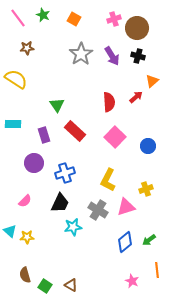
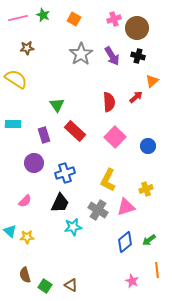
pink line: rotated 66 degrees counterclockwise
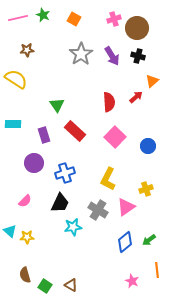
brown star: moved 2 px down
yellow L-shape: moved 1 px up
pink triangle: rotated 18 degrees counterclockwise
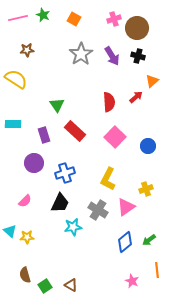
green square: rotated 24 degrees clockwise
